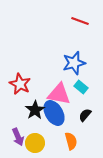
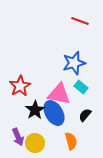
red star: moved 2 px down; rotated 15 degrees clockwise
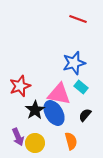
red line: moved 2 px left, 2 px up
red star: rotated 10 degrees clockwise
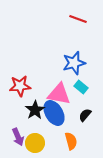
red star: rotated 15 degrees clockwise
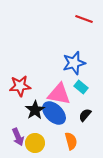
red line: moved 6 px right
blue ellipse: rotated 15 degrees counterclockwise
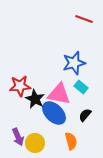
black star: moved 11 px up; rotated 12 degrees counterclockwise
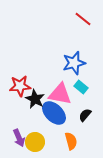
red line: moved 1 px left; rotated 18 degrees clockwise
pink triangle: moved 1 px right
purple arrow: moved 1 px right, 1 px down
yellow circle: moved 1 px up
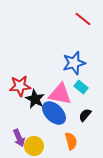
yellow circle: moved 1 px left, 4 px down
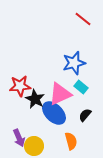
pink triangle: rotated 35 degrees counterclockwise
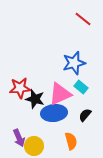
red star: moved 2 px down
black star: rotated 12 degrees counterclockwise
blue ellipse: rotated 50 degrees counterclockwise
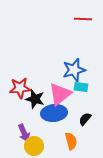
red line: rotated 36 degrees counterclockwise
blue star: moved 7 px down
cyan rectangle: rotated 32 degrees counterclockwise
pink triangle: rotated 15 degrees counterclockwise
black semicircle: moved 4 px down
purple arrow: moved 5 px right, 5 px up
